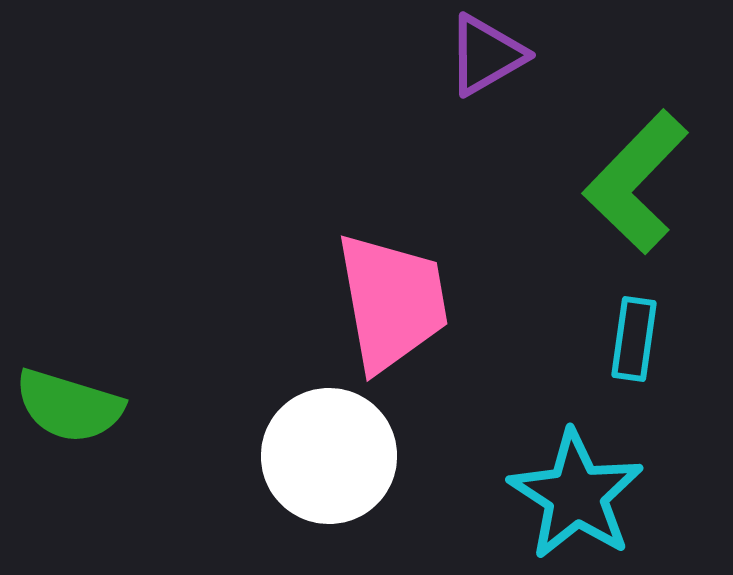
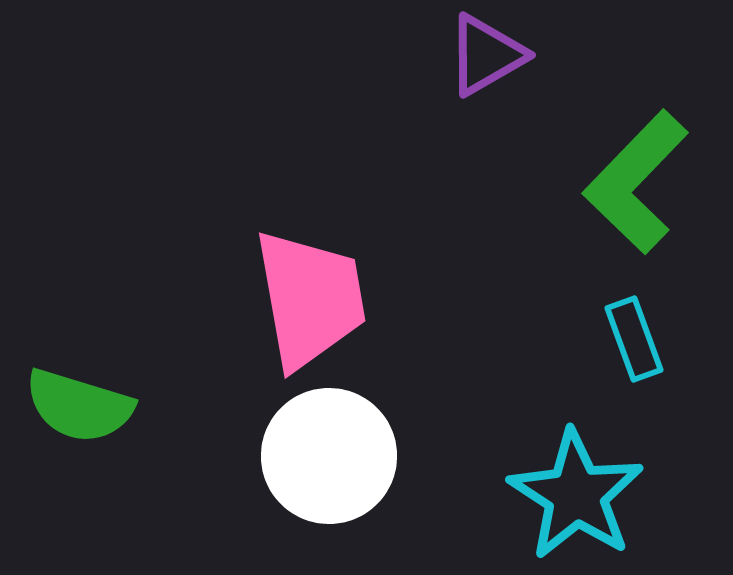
pink trapezoid: moved 82 px left, 3 px up
cyan rectangle: rotated 28 degrees counterclockwise
green semicircle: moved 10 px right
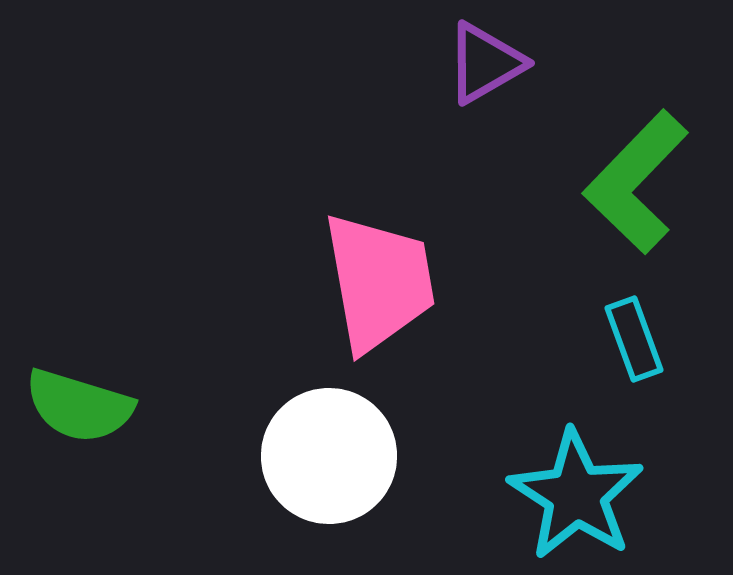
purple triangle: moved 1 px left, 8 px down
pink trapezoid: moved 69 px right, 17 px up
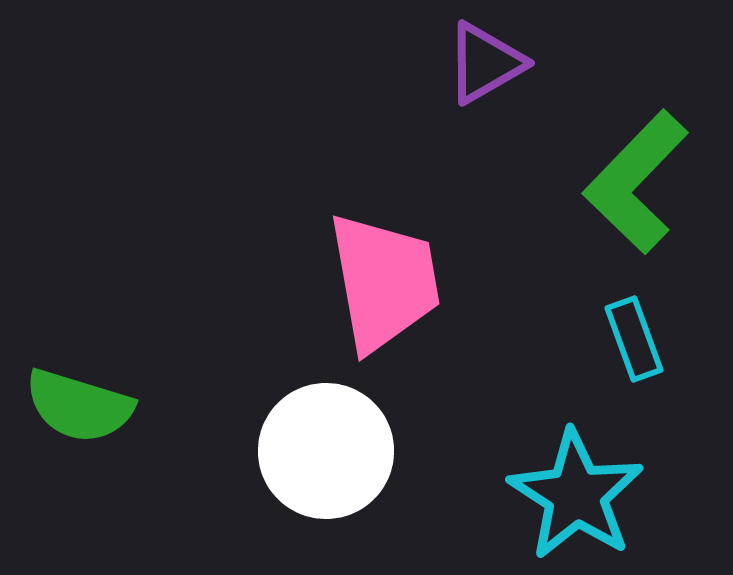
pink trapezoid: moved 5 px right
white circle: moved 3 px left, 5 px up
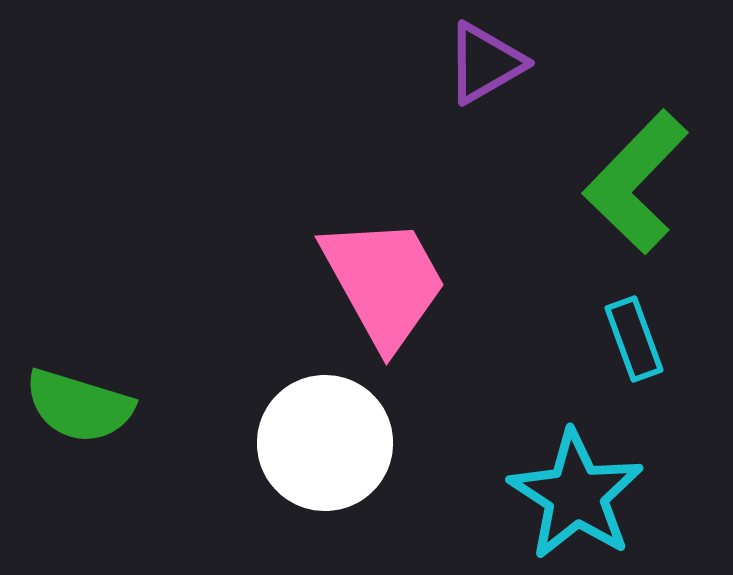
pink trapezoid: rotated 19 degrees counterclockwise
white circle: moved 1 px left, 8 px up
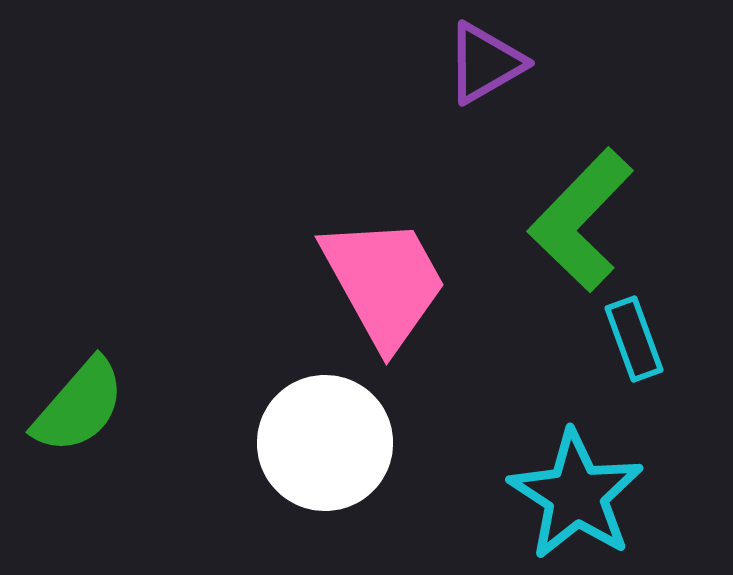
green L-shape: moved 55 px left, 38 px down
green semicircle: rotated 66 degrees counterclockwise
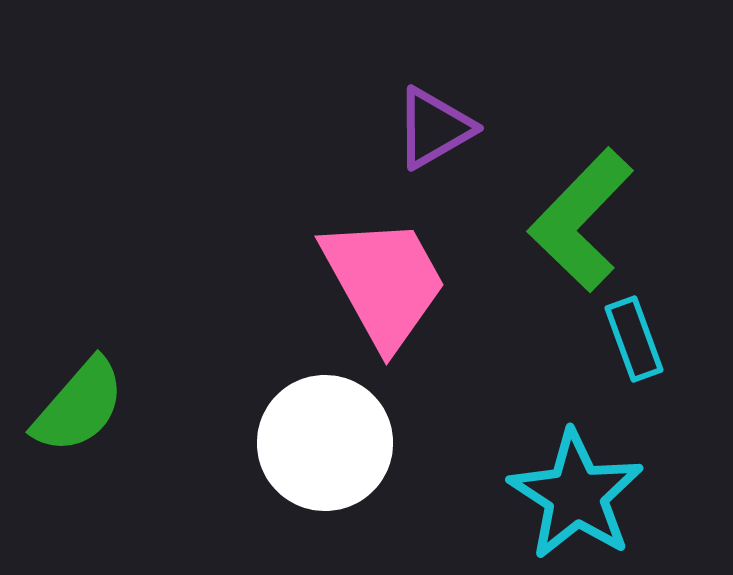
purple triangle: moved 51 px left, 65 px down
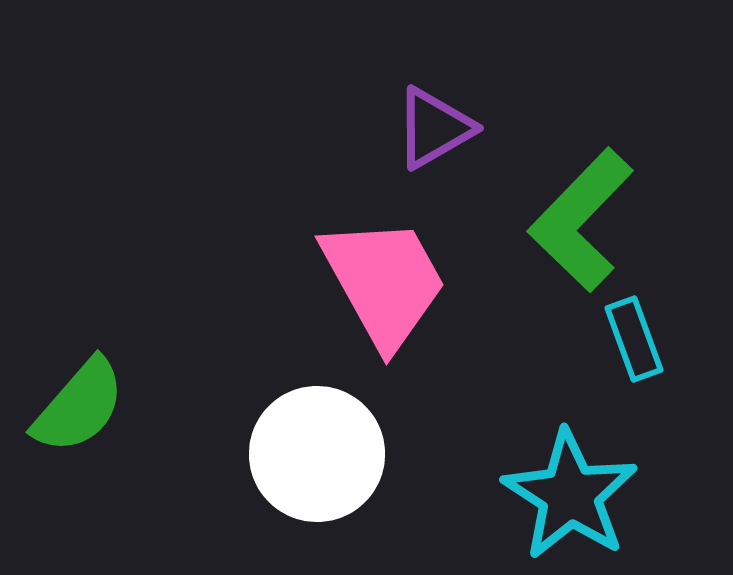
white circle: moved 8 px left, 11 px down
cyan star: moved 6 px left
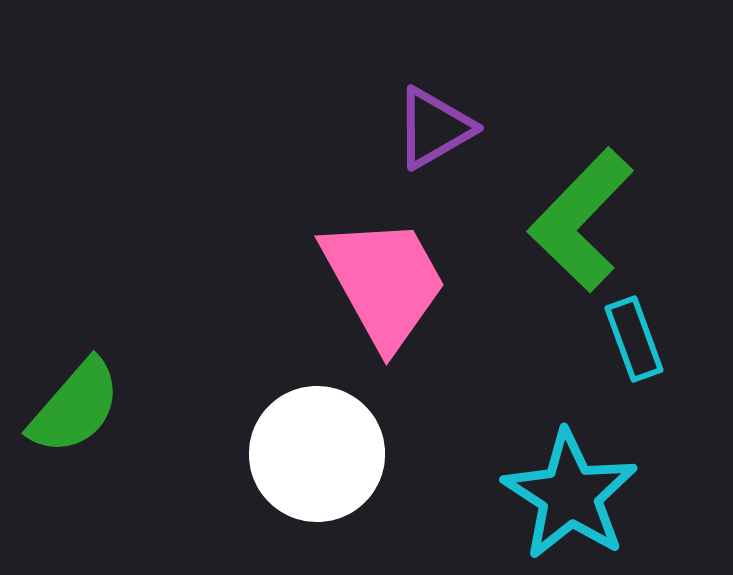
green semicircle: moved 4 px left, 1 px down
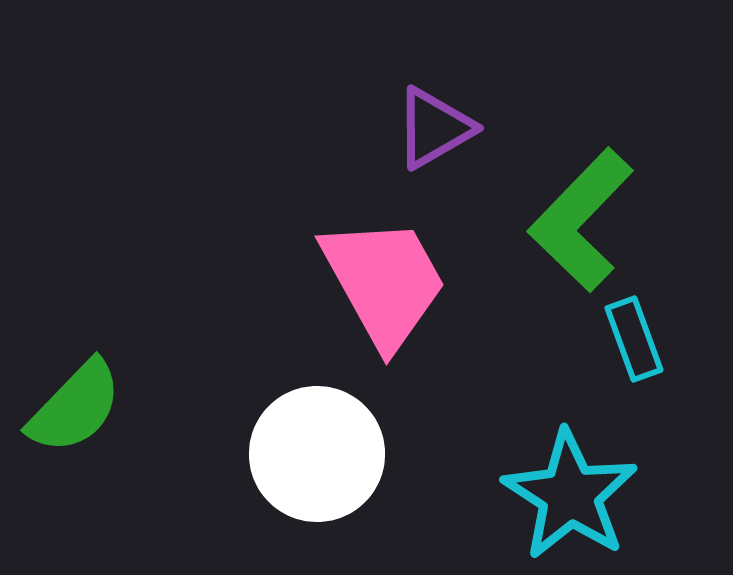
green semicircle: rotated 3 degrees clockwise
